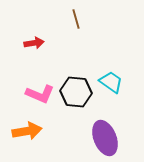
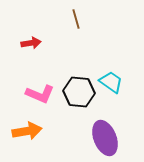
red arrow: moved 3 px left
black hexagon: moved 3 px right
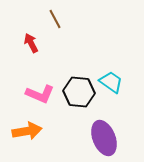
brown line: moved 21 px left; rotated 12 degrees counterclockwise
red arrow: rotated 108 degrees counterclockwise
purple ellipse: moved 1 px left
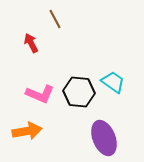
cyan trapezoid: moved 2 px right
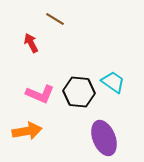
brown line: rotated 30 degrees counterclockwise
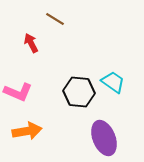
pink L-shape: moved 22 px left, 2 px up
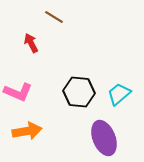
brown line: moved 1 px left, 2 px up
cyan trapezoid: moved 6 px right, 12 px down; rotated 75 degrees counterclockwise
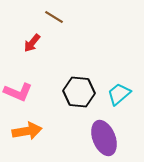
red arrow: moved 1 px right; rotated 114 degrees counterclockwise
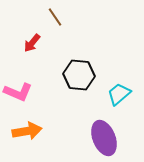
brown line: moved 1 px right; rotated 24 degrees clockwise
black hexagon: moved 17 px up
